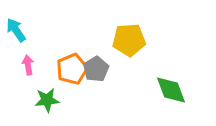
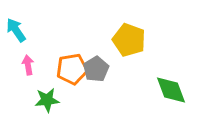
yellow pentagon: rotated 24 degrees clockwise
orange pentagon: rotated 12 degrees clockwise
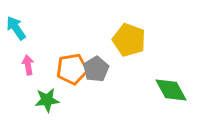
cyan arrow: moved 2 px up
green diamond: rotated 8 degrees counterclockwise
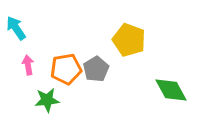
orange pentagon: moved 6 px left
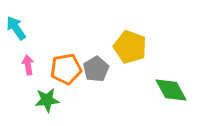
yellow pentagon: moved 1 px right, 7 px down
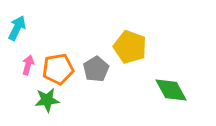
cyan arrow: moved 1 px right; rotated 60 degrees clockwise
pink arrow: rotated 24 degrees clockwise
orange pentagon: moved 8 px left
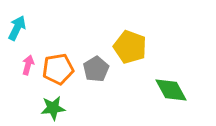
green star: moved 6 px right, 8 px down
